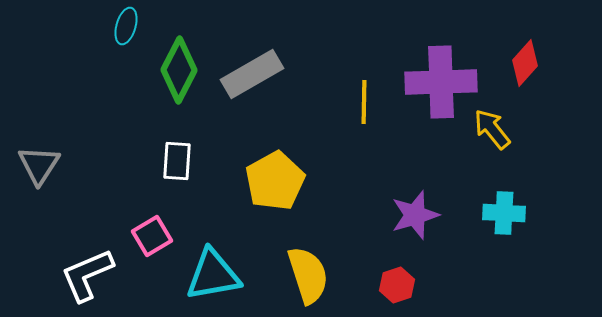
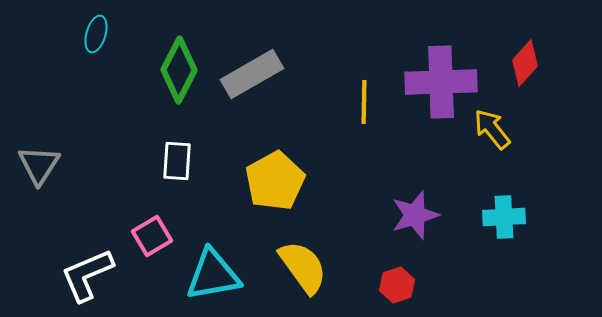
cyan ellipse: moved 30 px left, 8 px down
cyan cross: moved 4 px down; rotated 6 degrees counterclockwise
yellow semicircle: moved 5 px left, 8 px up; rotated 18 degrees counterclockwise
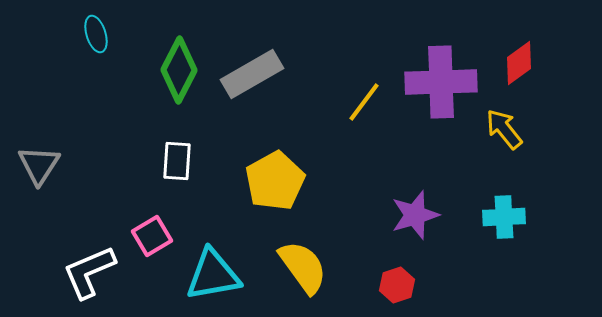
cyan ellipse: rotated 33 degrees counterclockwise
red diamond: moved 6 px left; rotated 12 degrees clockwise
yellow line: rotated 36 degrees clockwise
yellow arrow: moved 12 px right
white L-shape: moved 2 px right, 3 px up
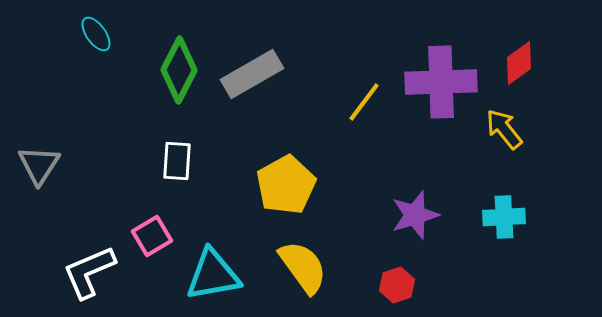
cyan ellipse: rotated 18 degrees counterclockwise
yellow pentagon: moved 11 px right, 4 px down
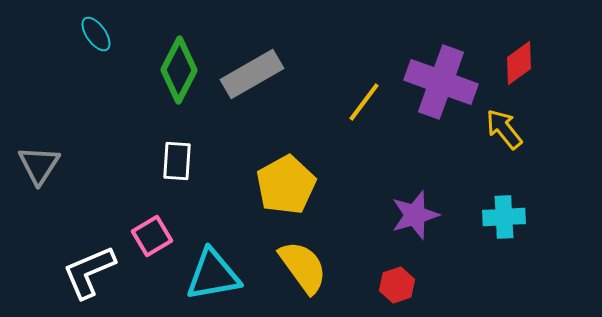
purple cross: rotated 22 degrees clockwise
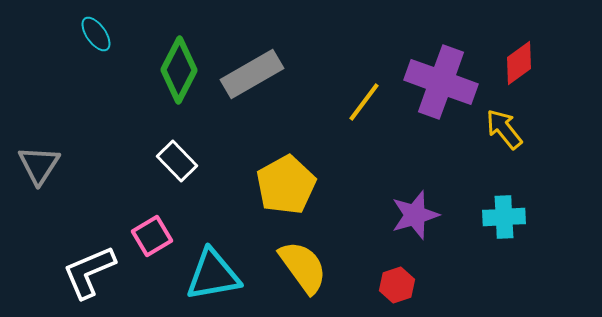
white rectangle: rotated 48 degrees counterclockwise
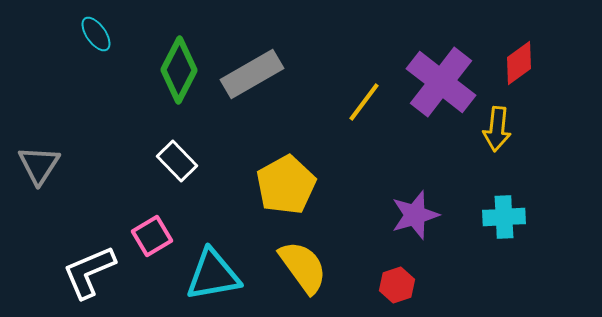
purple cross: rotated 18 degrees clockwise
yellow arrow: moved 7 px left; rotated 135 degrees counterclockwise
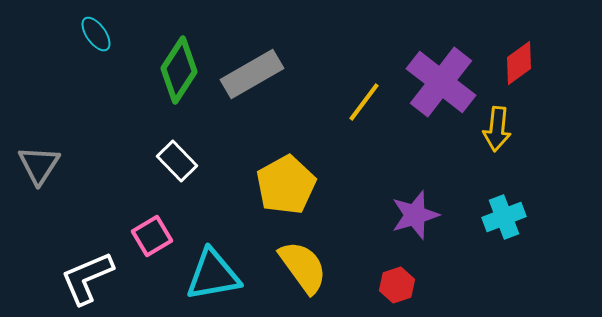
green diamond: rotated 6 degrees clockwise
cyan cross: rotated 18 degrees counterclockwise
white L-shape: moved 2 px left, 6 px down
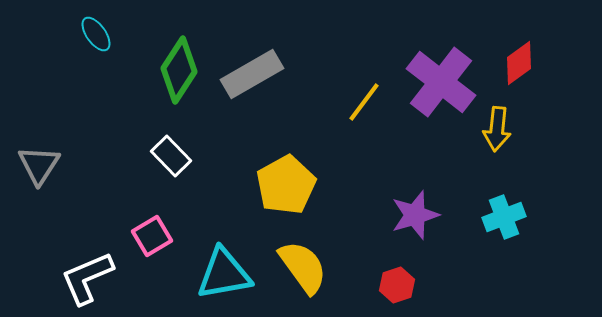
white rectangle: moved 6 px left, 5 px up
cyan triangle: moved 11 px right, 1 px up
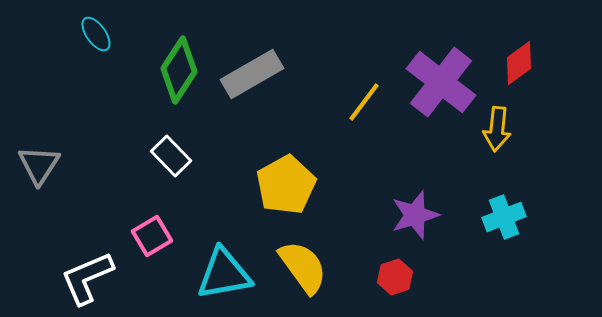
red hexagon: moved 2 px left, 8 px up
